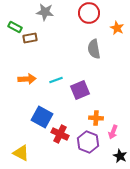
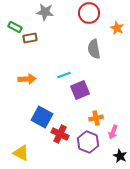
cyan line: moved 8 px right, 5 px up
orange cross: rotated 16 degrees counterclockwise
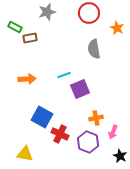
gray star: moved 2 px right; rotated 24 degrees counterclockwise
purple square: moved 1 px up
yellow triangle: moved 4 px right, 1 px down; rotated 18 degrees counterclockwise
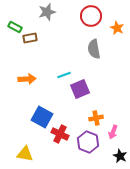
red circle: moved 2 px right, 3 px down
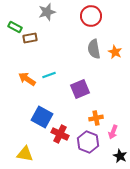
orange star: moved 2 px left, 24 px down
cyan line: moved 15 px left
orange arrow: rotated 144 degrees counterclockwise
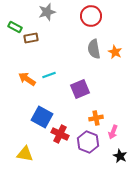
brown rectangle: moved 1 px right
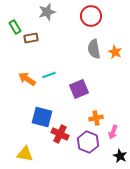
green rectangle: rotated 32 degrees clockwise
purple square: moved 1 px left
blue square: rotated 15 degrees counterclockwise
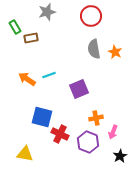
black star: rotated 16 degrees clockwise
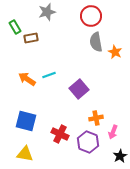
gray semicircle: moved 2 px right, 7 px up
purple square: rotated 18 degrees counterclockwise
blue square: moved 16 px left, 4 px down
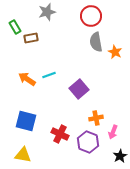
yellow triangle: moved 2 px left, 1 px down
